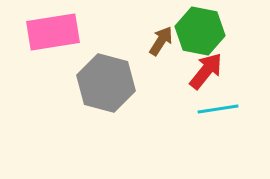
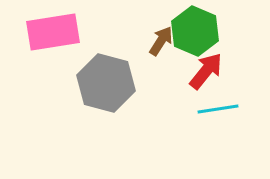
green hexagon: moved 5 px left; rotated 12 degrees clockwise
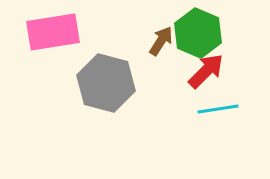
green hexagon: moved 3 px right, 2 px down
red arrow: rotated 6 degrees clockwise
